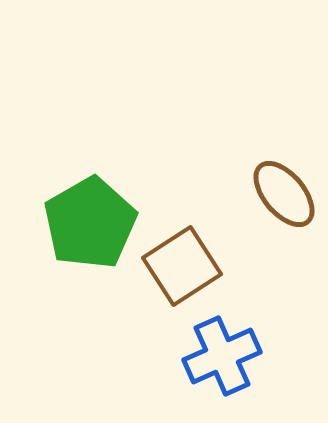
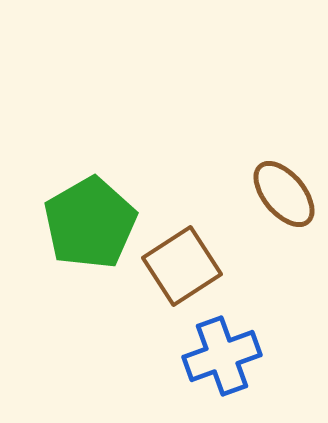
blue cross: rotated 4 degrees clockwise
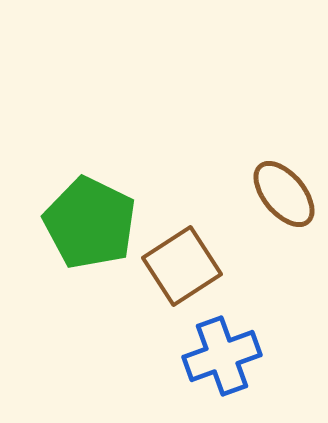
green pentagon: rotated 16 degrees counterclockwise
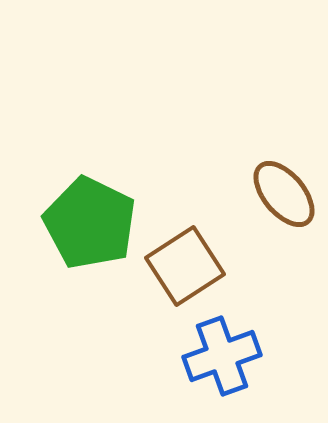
brown square: moved 3 px right
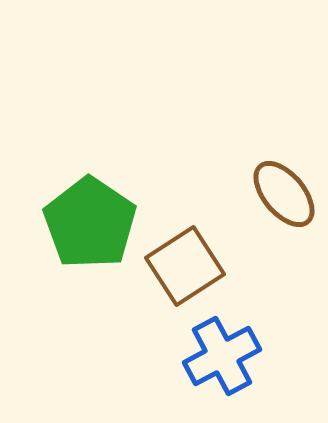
green pentagon: rotated 8 degrees clockwise
blue cross: rotated 8 degrees counterclockwise
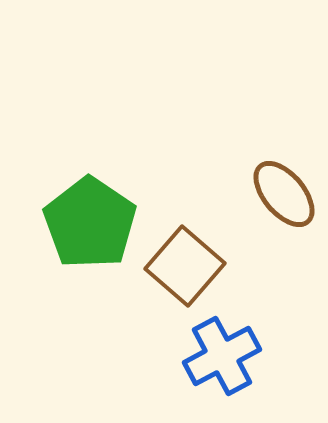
brown square: rotated 16 degrees counterclockwise
